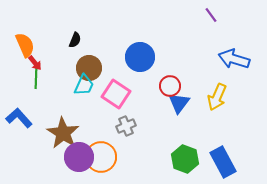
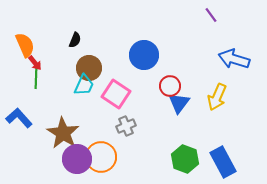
blue circle: moved 4 px right, 2 px up
purple circle: moved 2 px left, 2 px down
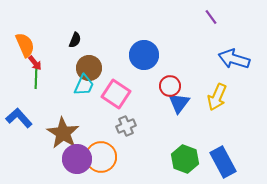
purple line: moved 2 px down
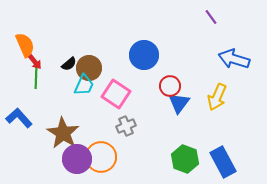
black semicircle: moved 6 px left, 24 px down; rotated 28 degrees clockwise
red arrow: moved 1 px up
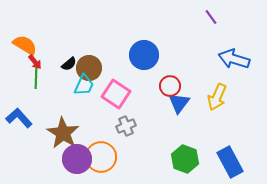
orange semicircle: rotated 35 degrees counterclockwise
blue rectangle: moved 7 px right
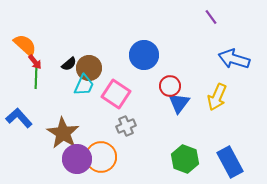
orange semicircle: rotated 10 degrees clockwise
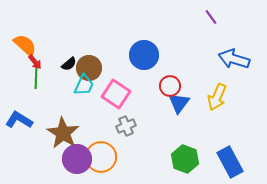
blue L-shape: moved 2 px down; rotated 16 degrees counterclockwise
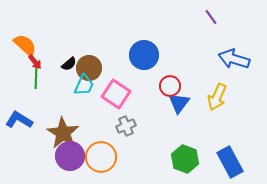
purple circle: moved 7 px left, 3 px up
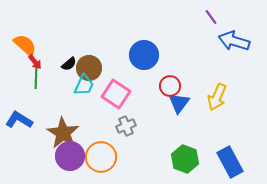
blue arrow: moved 18 px up
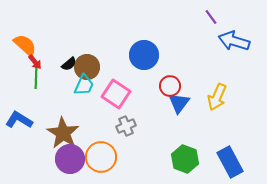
brown circle: moved 2 px left, 1 px up
purple circle: moved 3 px down
